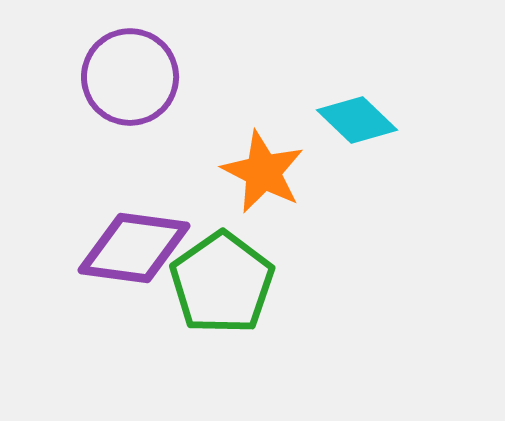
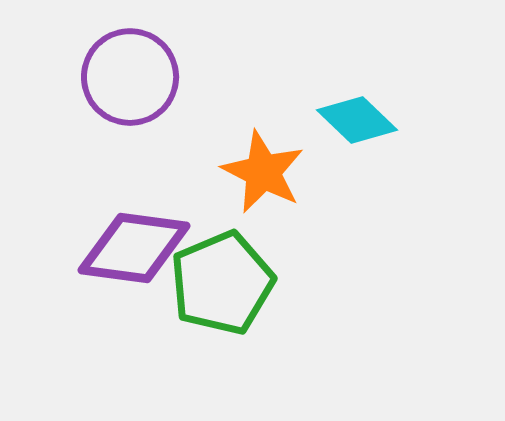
green pentagon: rotated 12 degrees clockwise
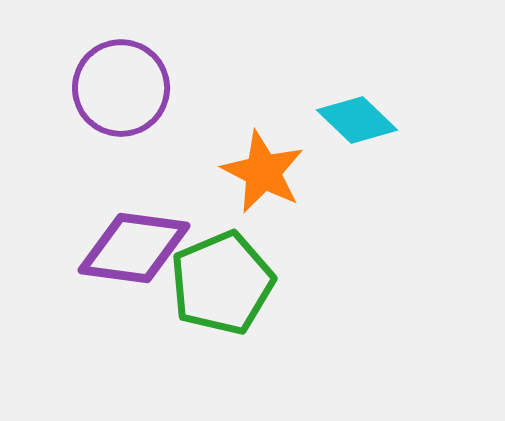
purple circle: moved 9 px left, 11 px down
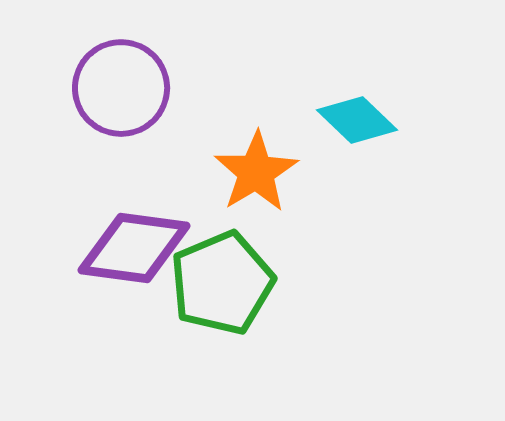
orange star: moved 7 px left; rotated 14 degrees clockwise
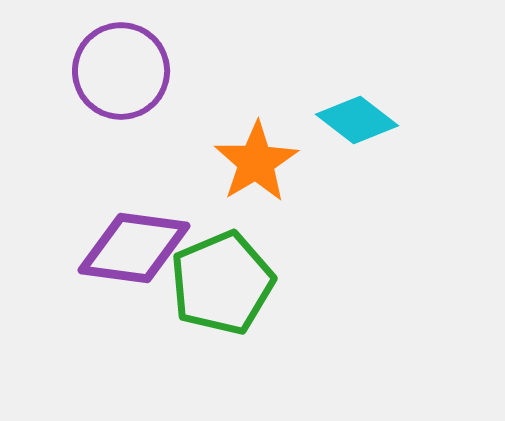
purple circle: moved 17 px up
cyan diamond: rotated 6 degrees counterclockwise
orange star: moved 10 px up
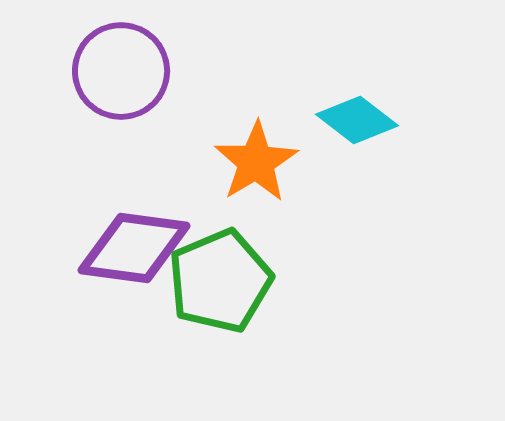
green pentagon: moved 2 px left, 2 px up
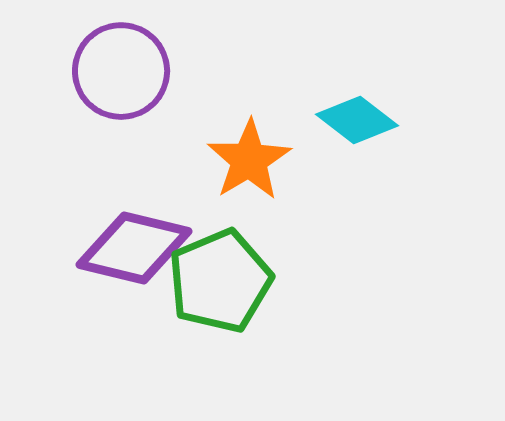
orange star: moved 7 px left, 2 px up
purple diamond: rotated 6 degrees clockwise
